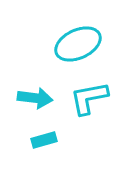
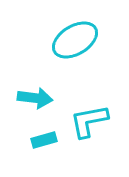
cyan ellipse: moved 3 px left, 4 px up; rotated 6 degrees counterclockwise
cyan L-shape: moved 23 px down
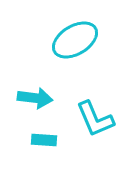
cyan L-shape: moved 6 px right, 2 px up; rotated 102 degrees counterclockwise
cyan rectangle: rotated 20 degrees clockwise
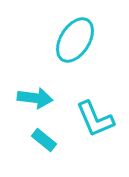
cyan ellipse: rotated 27 degrees counterclockwise
cyan rectangle: rotated 35 degrees clockwise
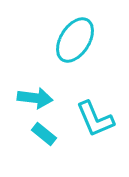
cyan rectangle: moved 6 px up
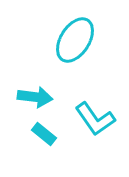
cyan arrow: moved 1 px up
cyan L-shape: rotated 12 degrees counterclockwise
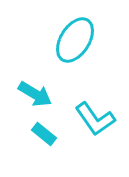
cyan arrow: moved 3 px up; rotated 24 degrees clockwise
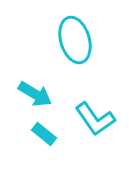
cyan ellipse: rotated 48 degrees counterclockwise
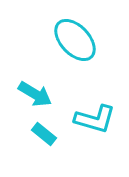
cyan ellipse: rotated 27 degrees counterclockwise
cyan L-shape: rotated 39 degrees counterclockwise
